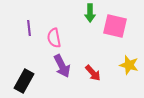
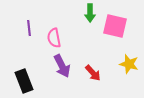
yellow star: moved 1 px up
black rectangle: rotated 50 degrees counterclockwise
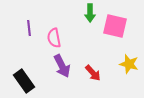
black rectangle: rotated 15 degrees counterclockwise
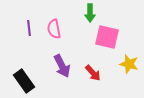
pink square: moved 8 px left, 11 px down
pink semicircle: moved 9 px up
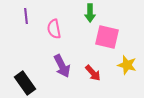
purple line: moved 3 px left, 12 px up
yellow star: moved 2 px left, 1 px down
black rectangle: moved 1 px right, 2 px down
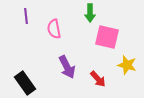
purple arrow: moved 5 px right, 1 px down
red arrow: moved 5 px right, 6 px down
